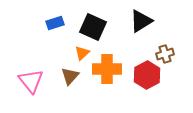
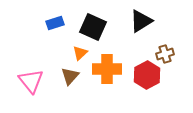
orange triangle: moved 2 px left
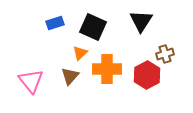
black triangle: rotated 25 degrees counterclockwise
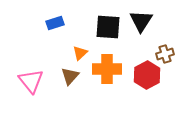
black square: moved 15 px right; rotated 20 degrees counterclockwise
